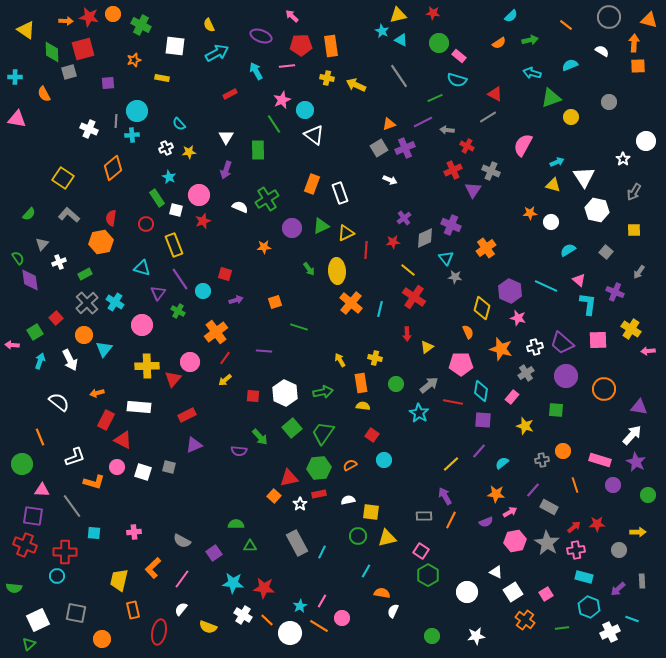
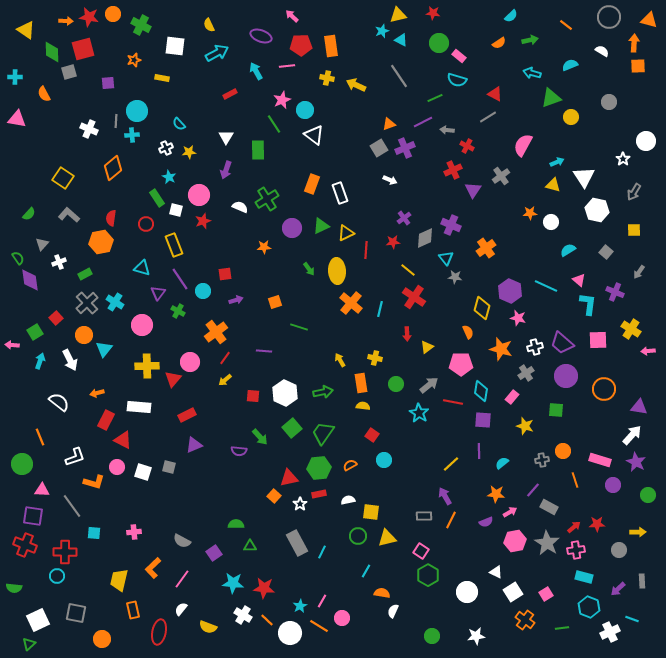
cyan star at (382, 31): rotated 24 degrees clockwise
gray cross at (491, 171): moved 10 px right, 5 px down; rotated 30 degrees clockwise
red square at (225, 274): rotated 24 degrees counterclockwise
purple line at (479, 451): rotated 42 degrees counterclockwise
orange line at (575, 485): moved 5 px up
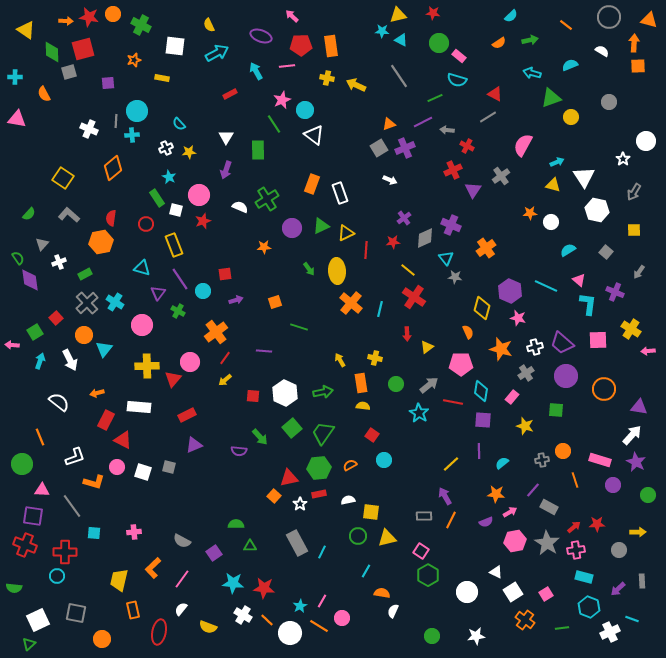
cyan star at (382, 31): rotated 24 degrees clockwise
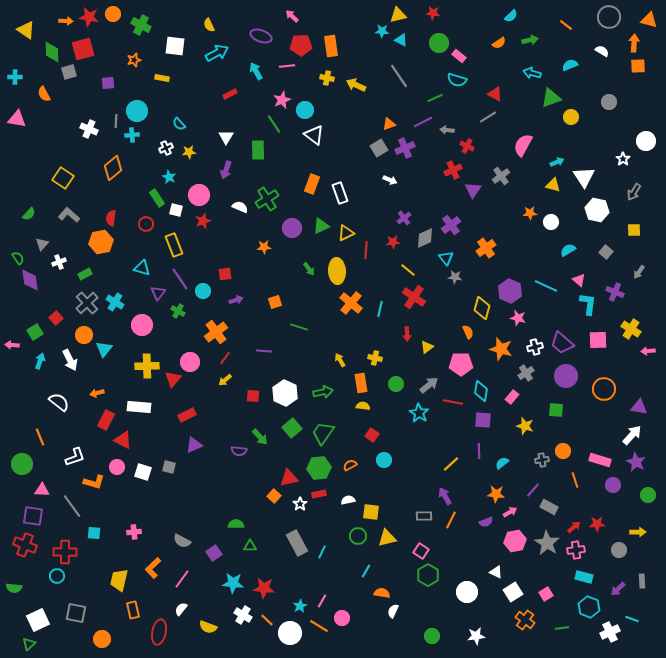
purple cross at (451, 225): rotated 30 degrees clockwise
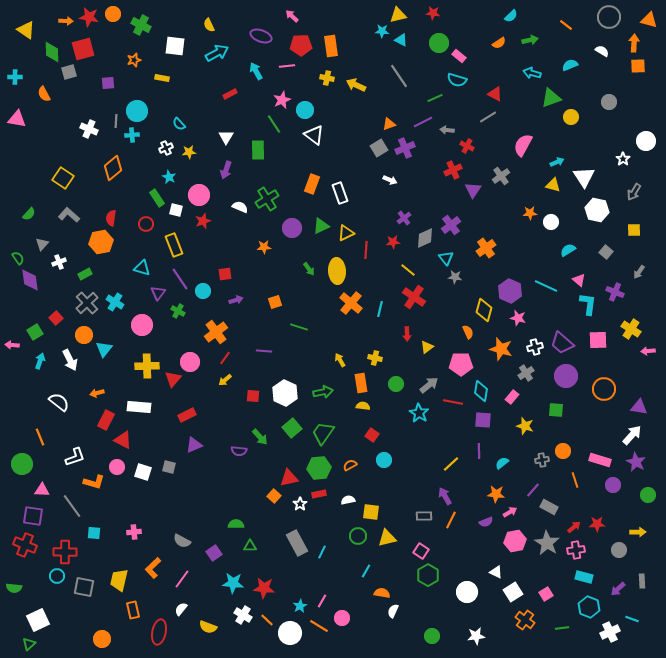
yellow diamond at (482, 308): moved 2 px right, 2 px down
gray square at (76, 613): moved 8 px right, 26 px up
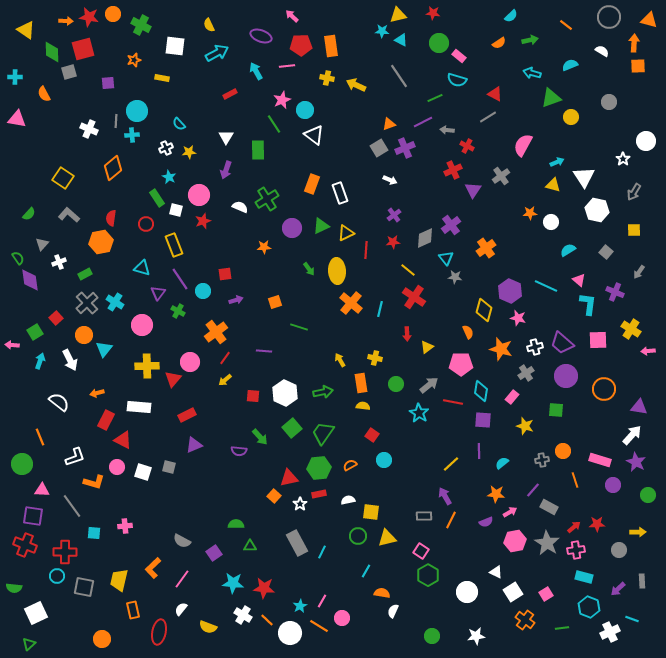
purple cross at (404, 218): moved 10 px left, 3 px up
pink cross at (134, 532): moved 9 px left, 6 px up
white square at (38, 620): moved 2 px left, 7 px up
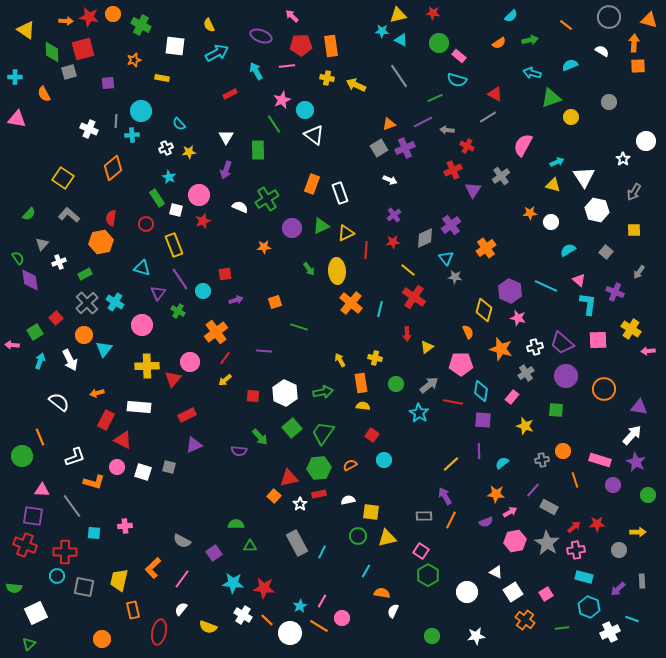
cyan circle at (137, 111): moved 4 px right
green circle at (22, 464): moved 8 px up
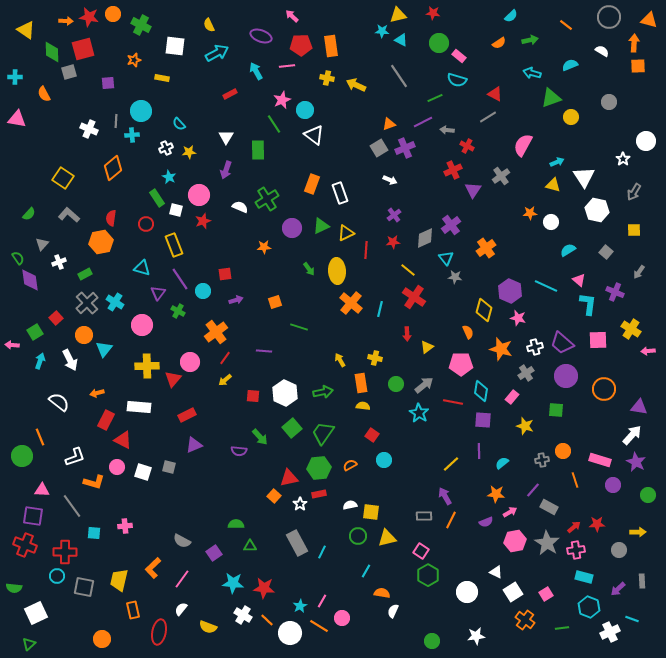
gray arrow at (429, 385): moved 5 px left
white semicircle at (348, 500): moved 2 px right, 5 px down
green circle at (432, 636): moved 5 px down
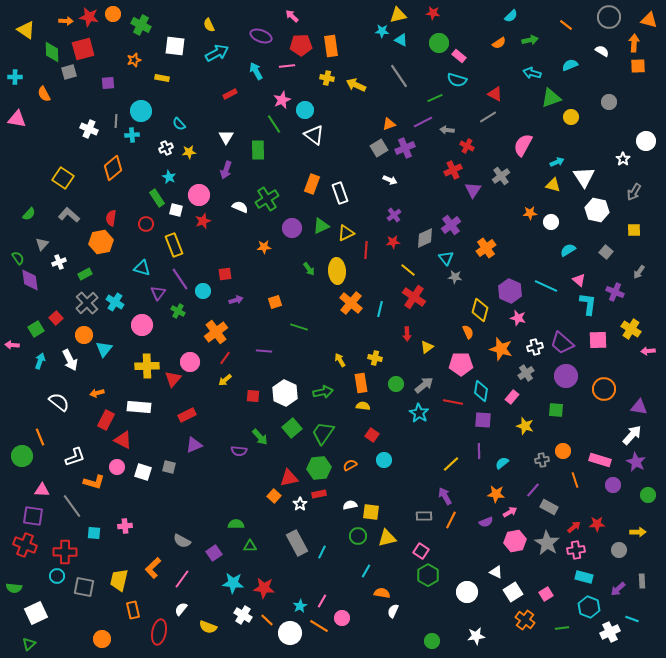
yellow diamond at (484, 310): moved 4 px left
green square at (35, 332): moved 1 px right, 3 px up
